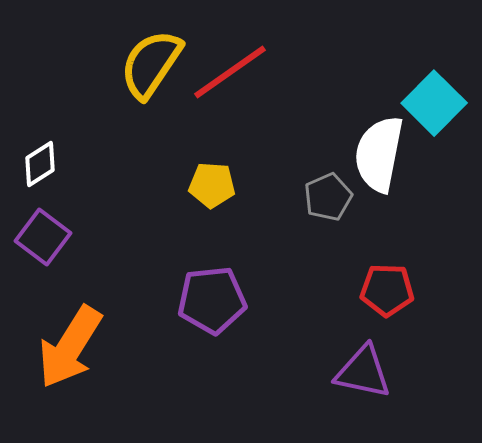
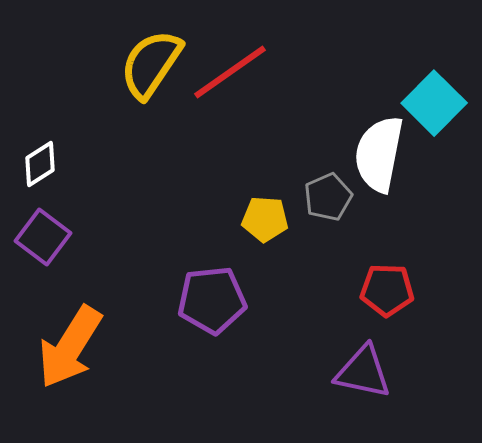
yellow pentagon: moved 53 px right, 34 px down
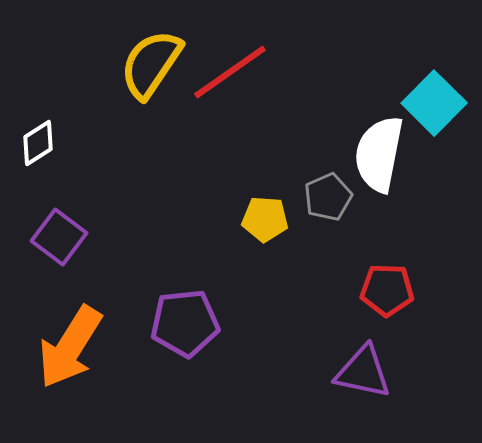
white diamond: moved 2 px left, 21 px up
purple square: moved 16 px right
purple pentagon: moved 27 px left, 23 px down
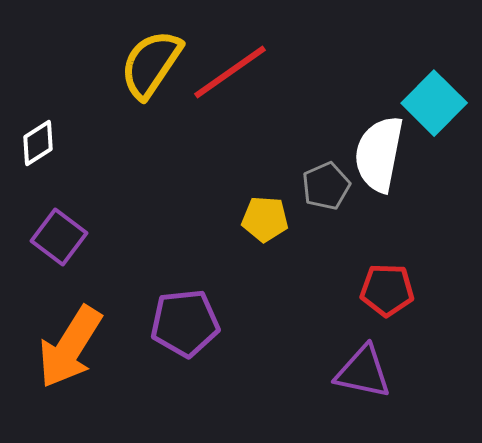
gray pentagon: moved 2 px left, 11 px up
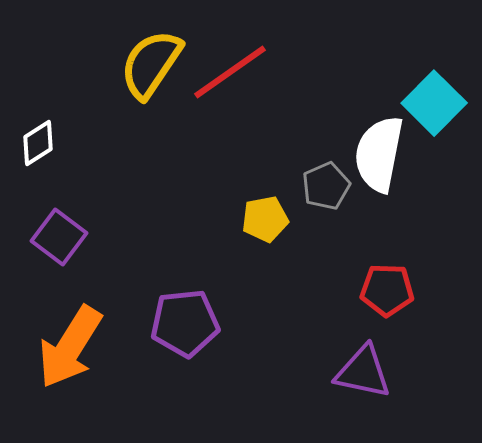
yellow pentagon: rotated 15 degrees counterclockwise
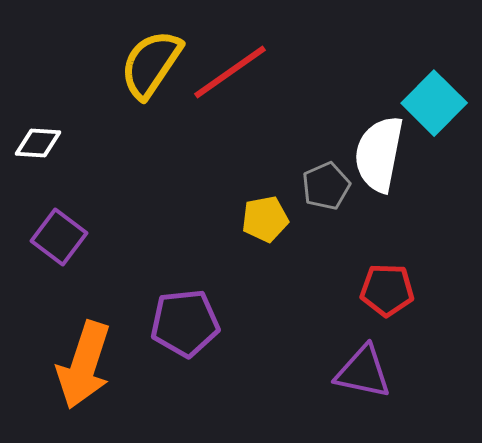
white diamond: rotated 36 degrees clockwise
orange arrow: moved 14 px right, 18 px down; rotated 14 degrees counterclockwise
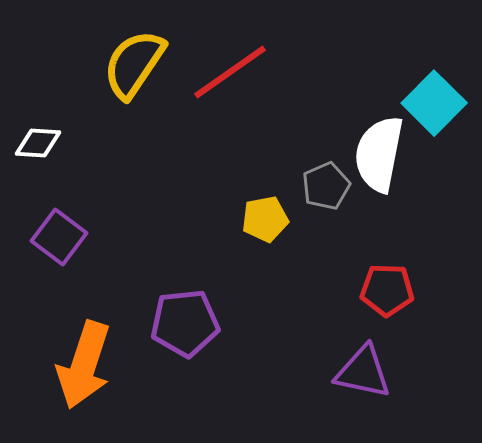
yellow semicircle: moved 17 px left
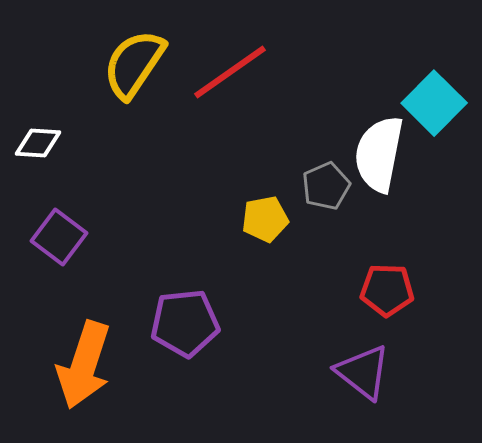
purple triangle: rotated 26 degrees clockwise
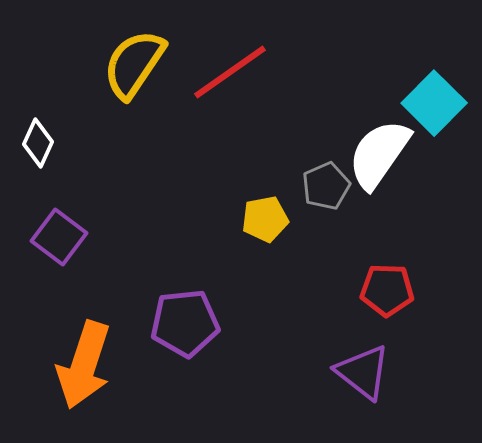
white diamond: rotated 69 degrees counterclockwise
white semicircle: rotated 24 degrees clockwise
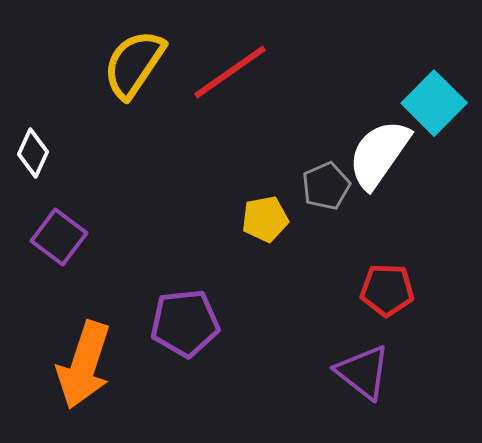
white diamond: moved 5 px left, 10 px down
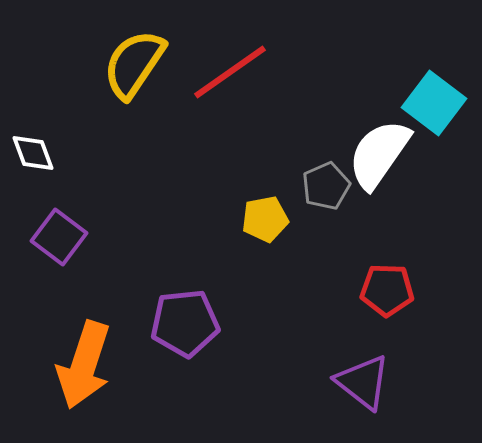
cyan square: rotated 8 degrees counterclockwise
white diamond: rotated 45 degrees counterclockwise
purple triangle: moved 10 px down
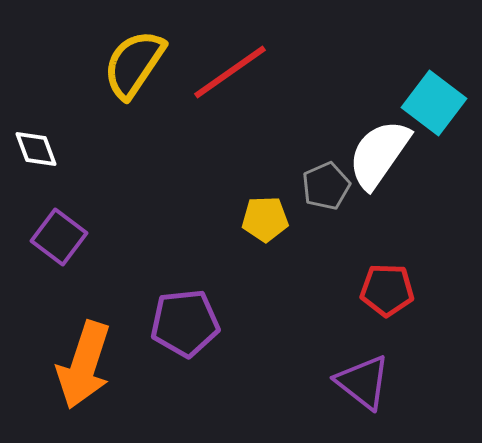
white diamond: moved 3 px right, 4 px up
yellow pentagon: rotated 9 degrees clockwise
